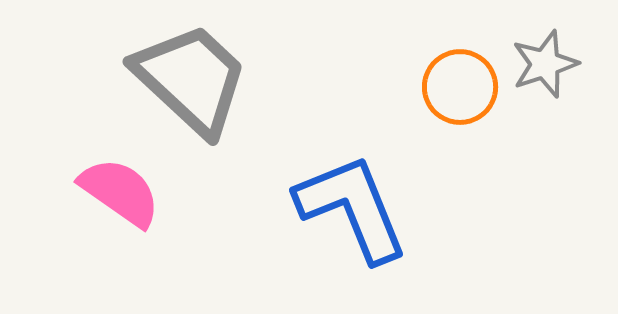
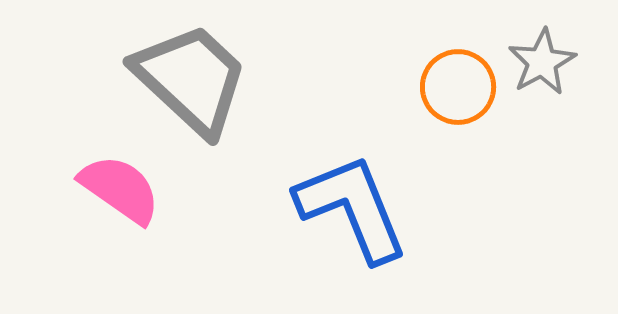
gray star: moved 3 px left, 2 px up; rotated 10 degrees counterclockwise
orange circle: moved 2 px left
pink semicircle: moved 3 px up
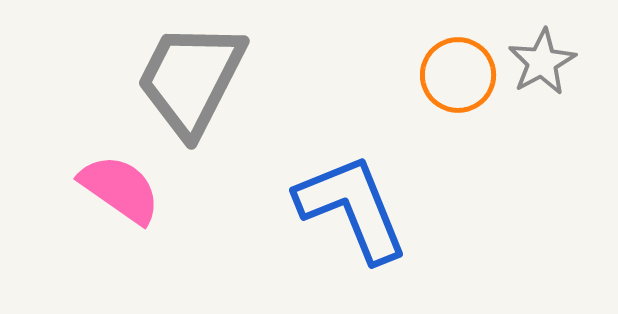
gray trapezoid: rotated 106 degrees counterclockwise
orange circle: moved 12 px up
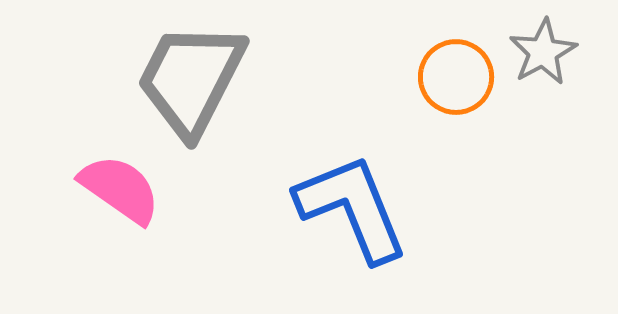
gray star: moved 1 px right, 10 px up
orange circle: moved 2 px left, 2 px down
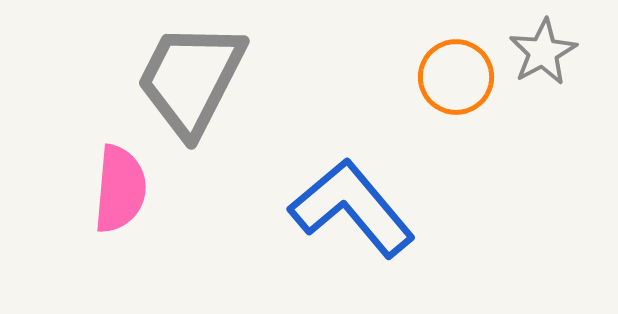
pink semicircle: rotated 60 degrees clockwise
blue L-shape: rotated 18 degrees counterclockwise
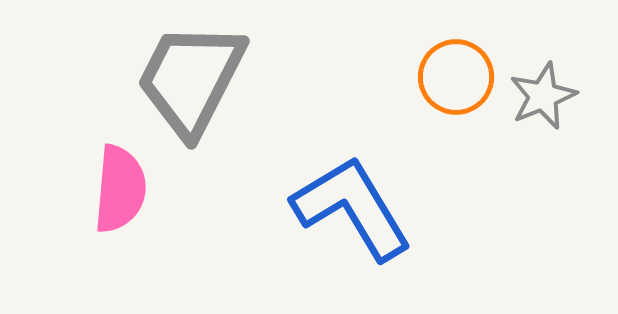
gray star: moved 44 px down; rotated 6 degrees clockwise
blue L-shape: rotated 9 degrees clockwise
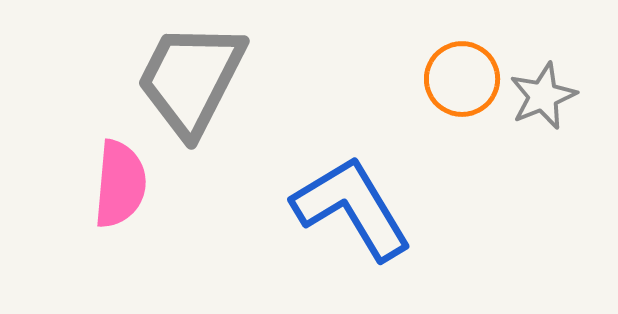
orange circle: moved 6 px right, 2 px down
pink semicircle: moved 5 px up
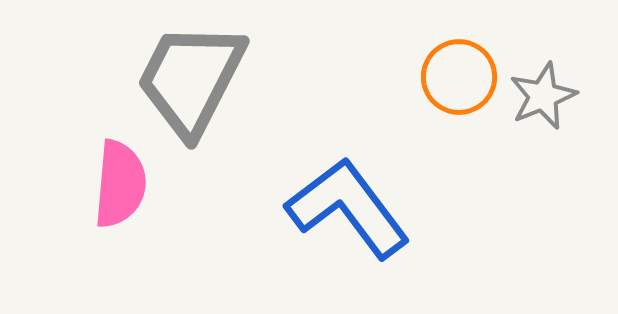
orange circle: moved 3 px left, 2 px up
blue L-shape: moved 4 px left; rotated 6 degrees counterclockwise
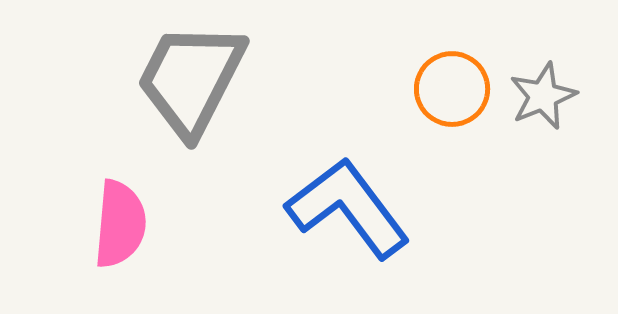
orange circle: moved 7 px left, 12 px down
pink semicircle: moved 40 px down
